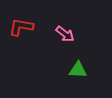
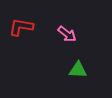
pink arrow: moved 2 px right
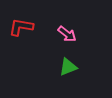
green triangle: moved 10 px left, 3 px up; rotated 24 degrees counterclockwise
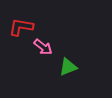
pink arrow: moved 24 px left, 13 px down
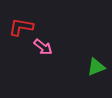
green triangle: moved 28 px right
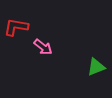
red L-shape: moved 5 px left
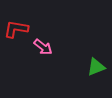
red L-shape: moved 2 px down
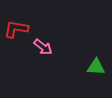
green triangle: rotated 24 degrees clockwise
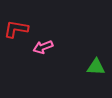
pink arrow: rotated 120 degrees clockwise
